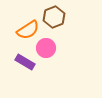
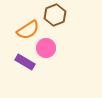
brown hexagon: moved 1 px right, 2 px up
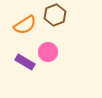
orange semicircle: moved 3 px left, 5 px up
pink circle: moved 2 px right, 4 px down
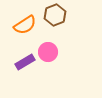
purple rectangle: rotated 60 degrees counterclockwise
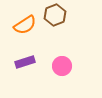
pink circle: moved 14 px right, 14 px down
purple rectangle: rotated 12 degrees clockwise
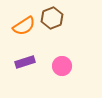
brown hexagon: moved 3 px left, 3 px down
orange semicircle: moved 1 px left, 1 px down
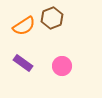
purple rectangle: moved 2 px left, 1 px down; rotated 54 degrees clockwise
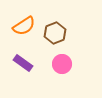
brown hexagon: moved 3 px right, 15 px down
pink circle: moved 2 px up
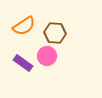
brown hexagon: rotated 25 degrees clockwise
pink circle: moved 15 px left, 8 px up
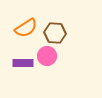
orange semicircle: moved 2 px right, 2 px down
purple rectangle: rotated 36 degrees counterclockwise
